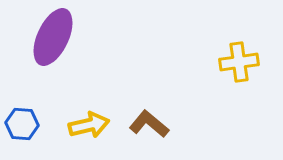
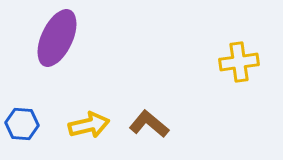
purple ellipse: moved 4 px right, 1 px down
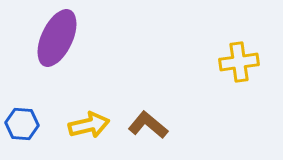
brown L-shape: moved 1 px left, 1 px down
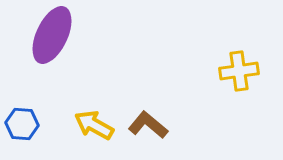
purple ellipse: moved 5 px left, 3 px up
yellow cross: moved 9 px down
yellow arrow: moved 5 px right; rotated 138 degrees counterclockwise
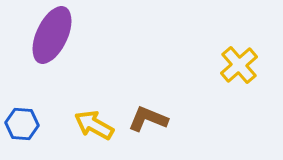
yellow cross: moved 6 px up; rotated 33 degrees counterclockwise
brown L-shape: moved 6 px up; rotated 18 degrees counterclockwise
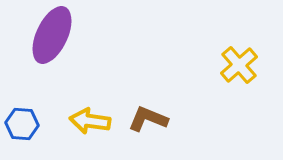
yellow arrow: moved 4 px left, 4 px up; rotated 21 degrees counterclockwise
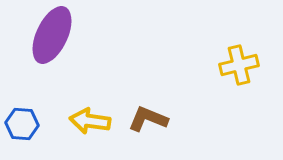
yellow cross: rotated 27 degrees clockwise
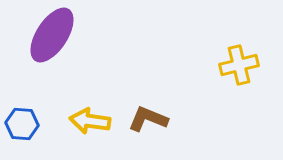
purple ellipse: rotated 8 degrees clockwise
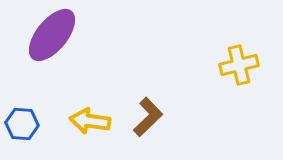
purple ellipse: rotated 6 degrees clockwise
brown L-shape: moved 2 px up; rotated 114 degrees clockwise
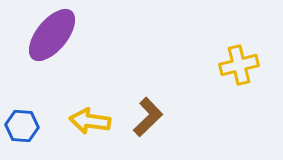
blue hexagon: moved 2 px down
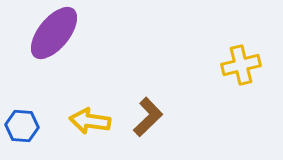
purple ellipse: moved 2 px right, 2 px up
yellow cross: moved 2 px right
